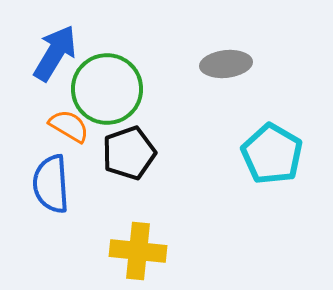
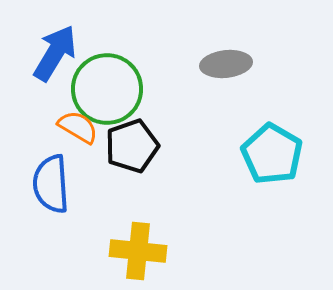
orange semicircle: moved 9 px right, 1 px down
black pentagon: moved 3 px right, 7 px up
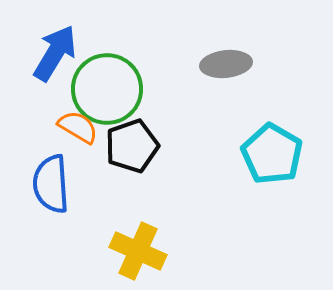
yellow cross: rotated 18 degrees clockwise
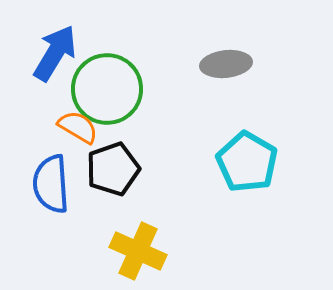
black pentagon: moved 19 px left, 23 px down
cyan pentagon: moved 25 px left, 8 px down
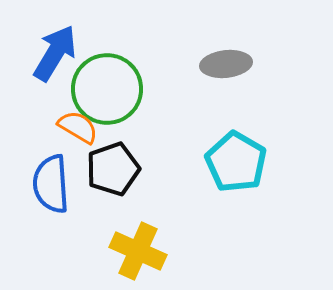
cyan pentagon: moved 11 px left
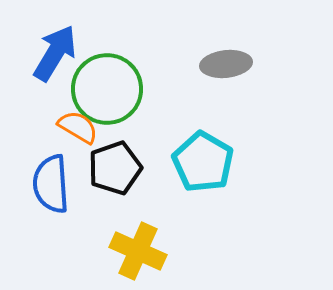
cyan pentagon: moved 33 px left
black pentagon: moved 2 px right, 1 px up
